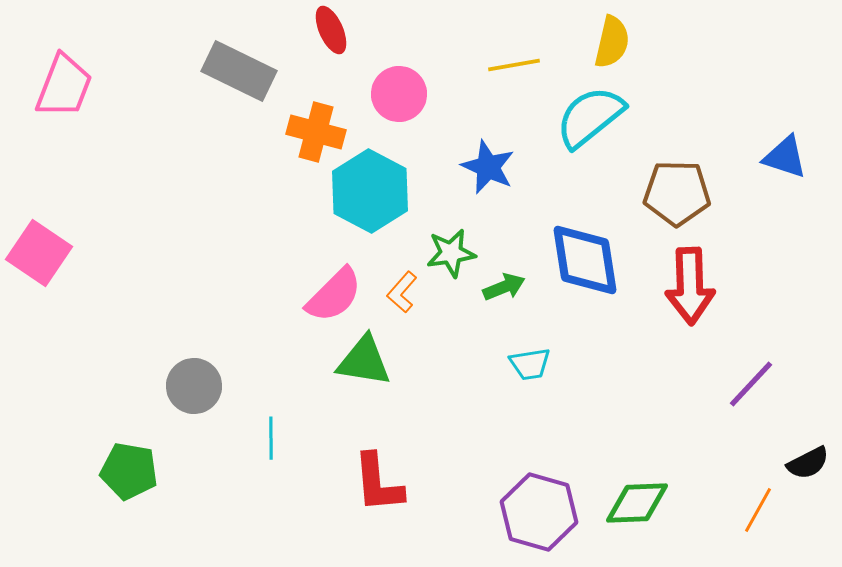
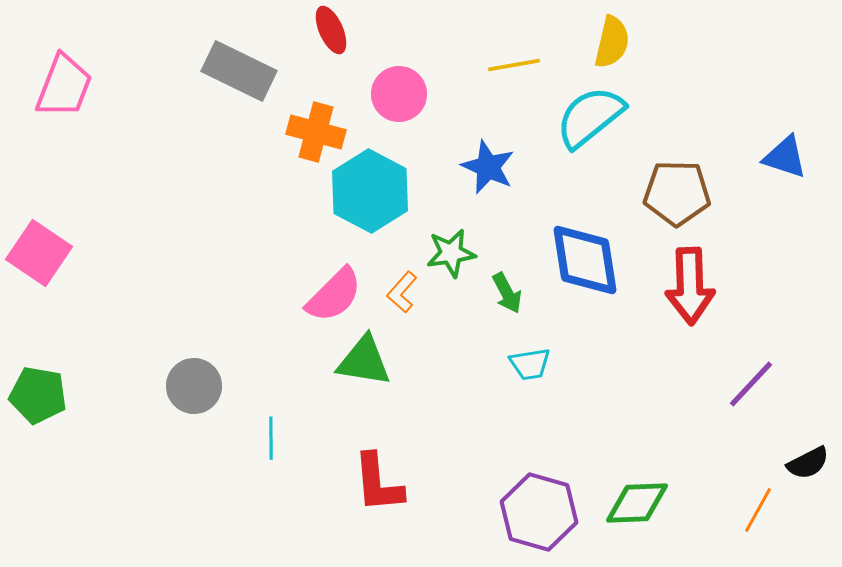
green arrow: moved 3 px right, 6 px down; rotated 84 degrees clockwise
green pentagon: moved 91 px left, 76 px up
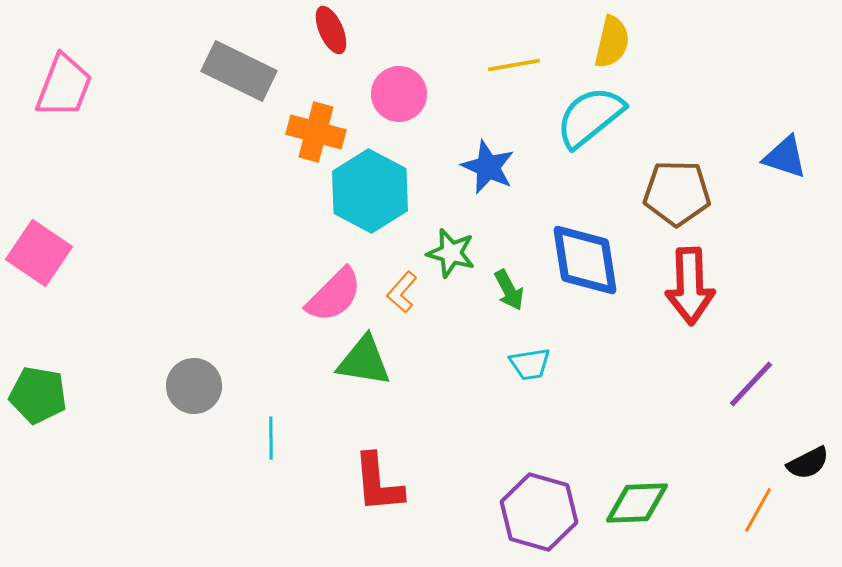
green star: rotated 24 degrees clockwise
green arrow: moved 2 px right, 3 px up
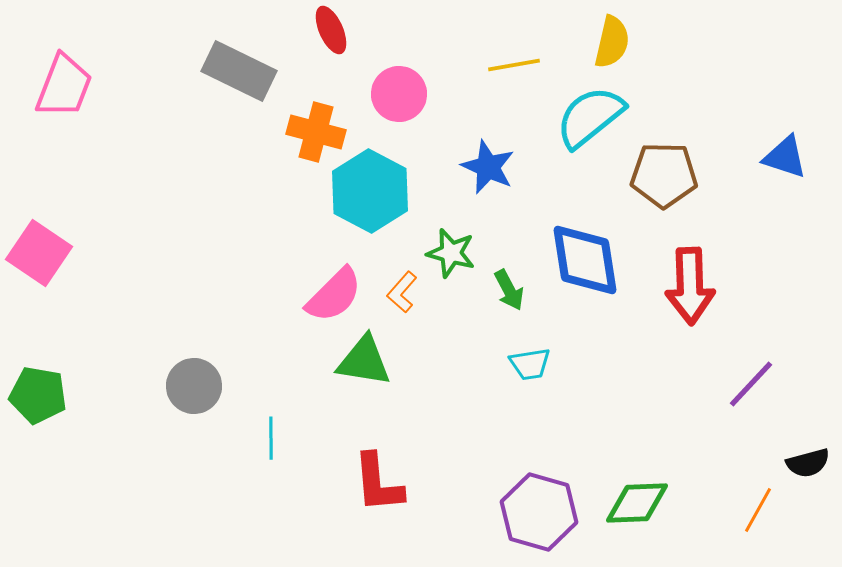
brown pentagon: moved 13 px left, 18 px up
black semicircle: rotated 12 degrees clockwise
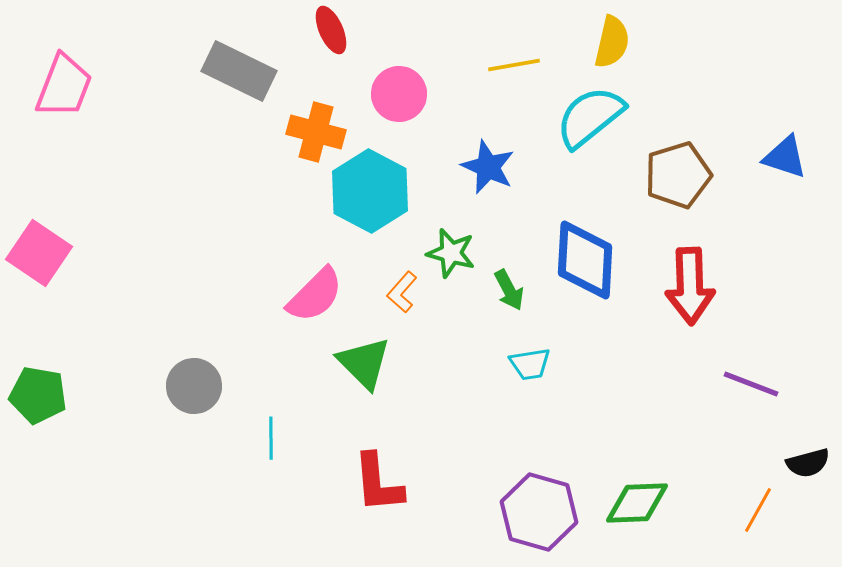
brown pentagon: moved 14 px right; rotated 18 degrees counterclockwise
blue diamond: rotated 12 degrees clockwise
pink semicircle: moved 19 px left
green triangle: moved 2 px down; rotated 36 degrees clockwise
purple line: rotated 68 degrees clockwise
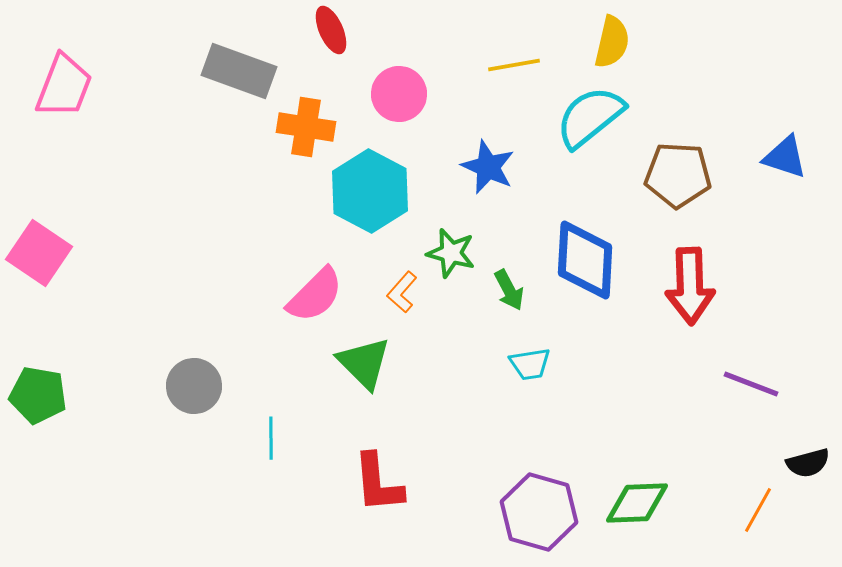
gray rectangle: rotated 6 degrees counterclockwise
orange cross: moved 10 px left, 5 px up; rotated 6 degrees counterclockwise
brown pentagon: rotated 20 degrees clockwise
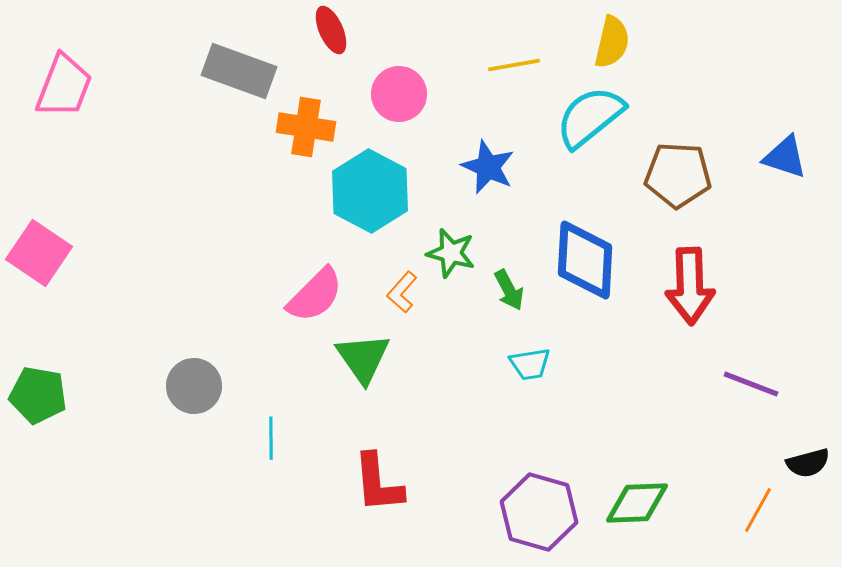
green triangle: moved 1 px left, 5 px up; rotated 10 degrees clockwise
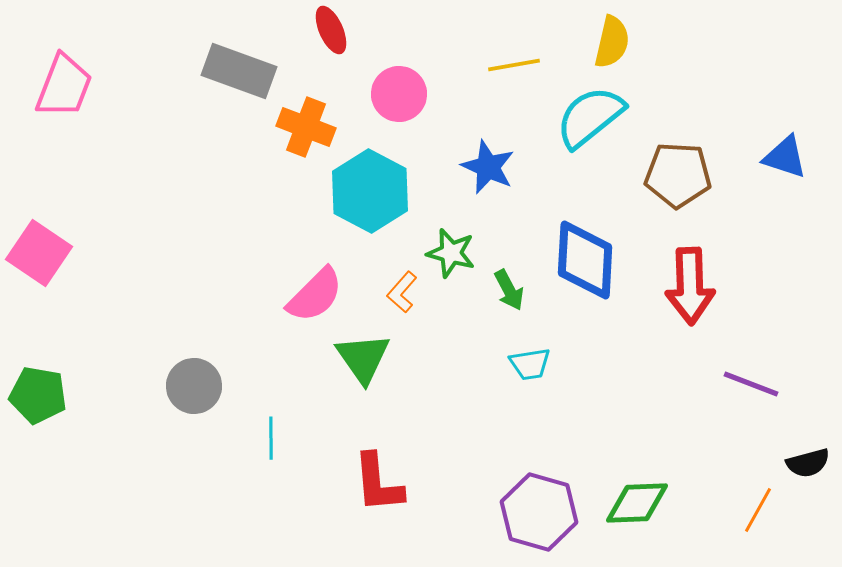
orange cross: rotated 12 degrees clockwise
